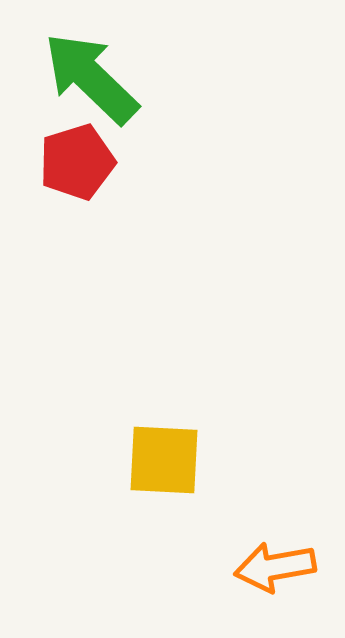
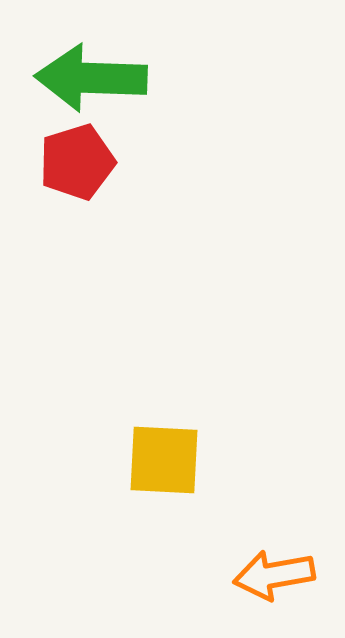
green arrow: rotated 42 degrees counterclockwise
orange arrow: moved 1 px left, 8 px down
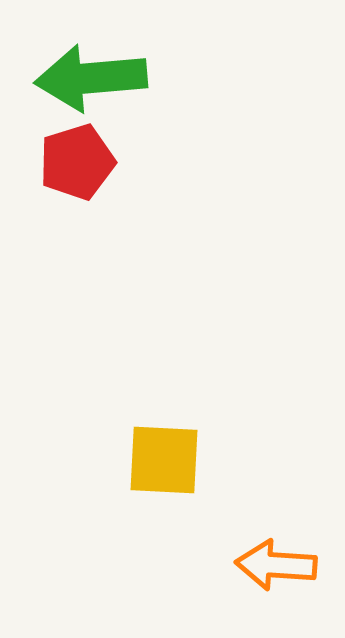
green arrow: rotated 7 degrees counterclockwise
orange arrow: moved 2 px right, 10 px up; rotated 14 degrees clockwise
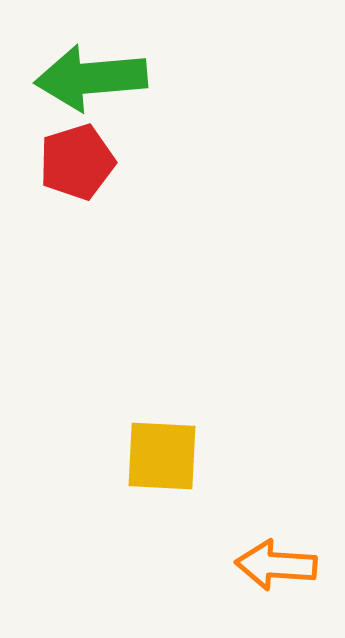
yellow square: moved 2 px left, 4 px up
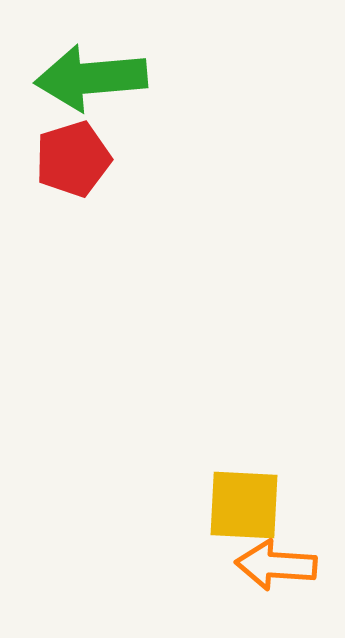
red pentagon: moved 4 px left, 3 px up
yellow square: moved 82 px right, 49 px down
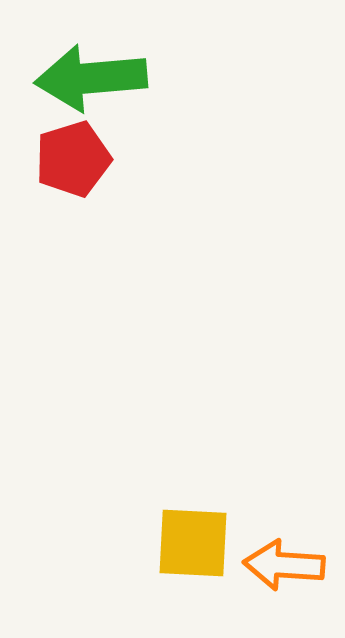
yellow square: moved 51 px left, 38 px down
orange arrow: moved 8 px right
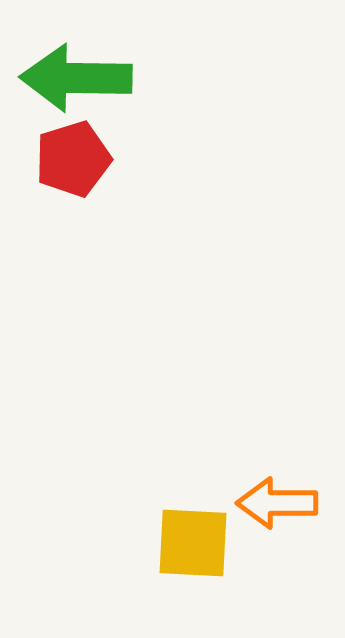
green arrow: moved 15 px left; rotated 6 degrees clockwise
orange arrow: moved 7 px left, 62 px up; rotated 4 degrees counterclockwise
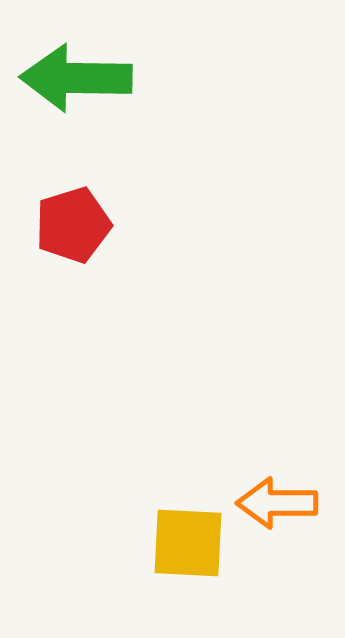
red pentagon: moved 66 px down
yellow square: moved 5 px left
